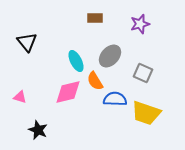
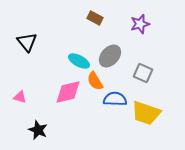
brown rectangle: rotated 28 degrees clockwise
cyan ellipse: moved 3 px right; rotated 35 degrees counterclockwise
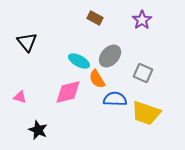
purple star: moved 2 px right, 4 px up; rotated 18 degrees counterclockwise
orange semicircle: moved 2 px right, 2 px up
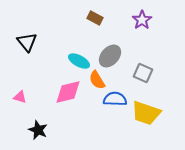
orange semicircle: moved 1 px down
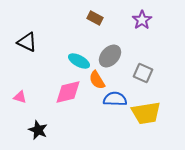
black triangle: rotated 25 degrees counterclockwise
yellow trapezoid: rotated 28 degrees counterclockwise
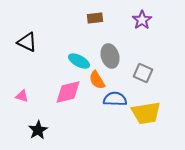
brown rectangle: rotated 35 degrees counterclockwise
gray ellipse: rotated 60 degrees counterclockwise
pink triangle: moved 2 px right, 1 px up
black star: rotated 18 degrees clockwise
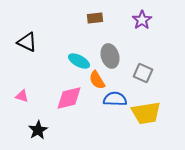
pink diamond: moved 1 px right, 6 px down
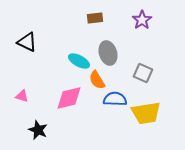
gray ellipse: moved 2 px left, 3 px up
black star: rotated 18 degrees counterclockwise
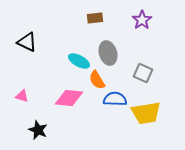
pink diamond: rotated 20 degrees clockwise
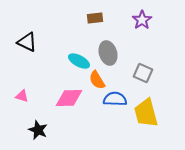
pink diamond: rotated 8 degrees counterclockwise
yellow trapezoid: rotated 84 degrees clockwise
